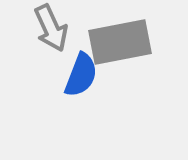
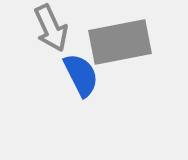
blue semicircle: rotated 48 degrees counterclockwise
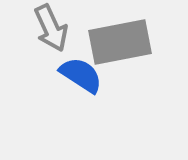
blue semicircle: rotated 30 degrees counterclockwise
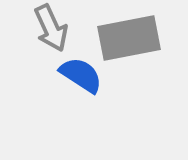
gray rectangle: moved 9 px right, 4 px up
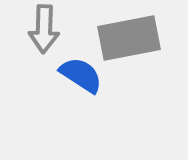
gray arrow: moved 7 px left, 1 px down; rotated 27 degrees clockwise
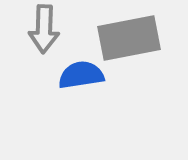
blue semicircle: rotated 42 degrees counterclockwise
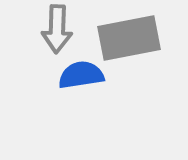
gray arrow: moved 13 px right
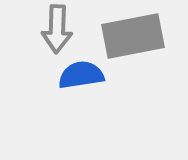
gray rectangle: moved 4 px right, 2 px up
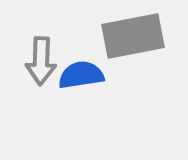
gray arrow: moved 16 px left, 32 px down
